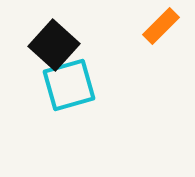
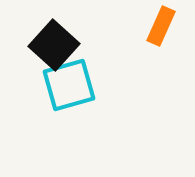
orange rectangle: rotated 21 degrees counterclockwise
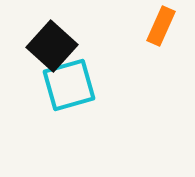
black square: moved 2 px left, 1 px down
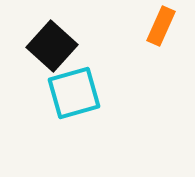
cyan square: moved 5 px right, 8 px down
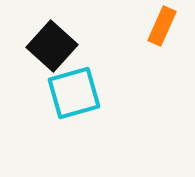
orange rectangle: moved 1 px right
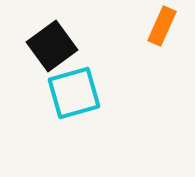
black square: rotated 12 degrees clockwise
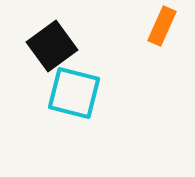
cyan square: rotated 30 degrees clockwise
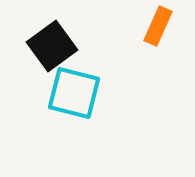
orange rectangle: moved 4 px left
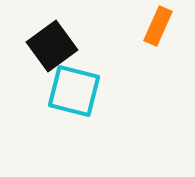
cyan square: moved 2 px up
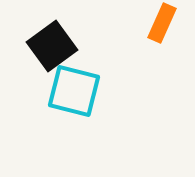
orange rectangle: moved 4 px right, 3 px up
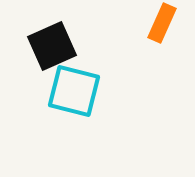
black square: rotated 12 degrees clockwise
